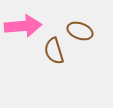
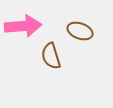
brown semicircle: moved 3 px left, 5 px down
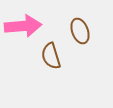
brown ellipse: rotated 50 degrees clockwise
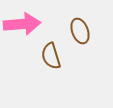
pink arrow: moved 1 px left, 2 px up
